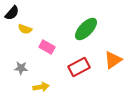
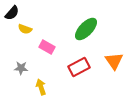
orange triangle: moved 1 px right, 1 px down; rotated 30 degrees counterclockwise
yellow arrow: rotated 98 degrees counterclockwise
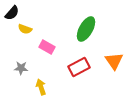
green ellipse: rotated 15 degrees counterclockwise
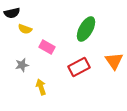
black semicircle: rotated 35 degrees clockwise
gray star: moved 1 px right, 3 px up; rotated 16 degrees counterclockwise
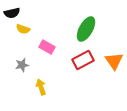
yellow semicircle: moved 2 px left
red rectangle: moved 4 px right, 7 px up
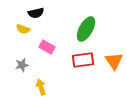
black semicircle: moved 24 px right
red rectangle: rotated 20 degrees clockwise
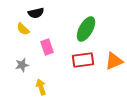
yellow semicircle: rotated 24 degrees clockwise
pink rectangle: rotated 42 degrees clockwise
orange triangle: rotated 42 degrees clockwise
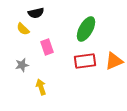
red rectangle: moved 2 px right, 1 px down
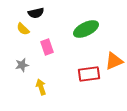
green ellipse: rotated 35 degrees clockwise
red rectangle: moved 4 px right, 13 px down
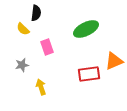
black semicircle: rotated 70 degrees counterclockwise
